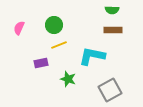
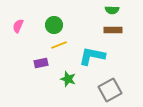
pink semicircle: moved 1 px left, 2 px up
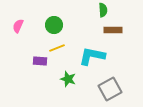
green semicircle: moved 9 px left; rotated 96 degrees counterclockwise
yellow line: moved 2 px left, 3 px down
purple rectangle: moved 1 px left, 2 px up; rotated 16 degrees clockwise
gray square: moved 1 px up
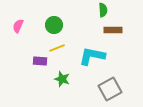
green star: moved 6 px left
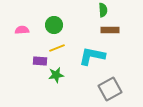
pink semicircle: moved 4 px right, 4 px down; rotated 64 degrees clockwise
brown rectangle: moved 3 px left
green star: moved 6 px left, 4 px up; rotated 28 degrees counterclockwise
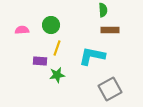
green circle: moved 3 px left
yellow line: rotated 49 degrees counterclockwise
green star: moved 1 px right
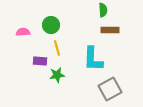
pink semicircle: moved 1 px right, 2 px down
yellow line: rotated 35 degrees counterclockwise
cyan L-shape: moved 1 px right, 3 px down; rotated 100 degrees counterclockwise
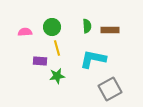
green semicircle: moved 16 px left, 16 px down
green circle: moved 1 px right, 2 px down
pink semicircle: moved 2 px right
cyan L-shape: rotated 100 degrees clockwise
green star: moved 1 px down
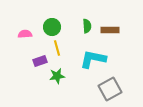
pink semicircle: moved 2 px down
purple rectangle: rotated 24 degrees counterclockwise
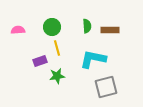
pink semicircle: moved 7 px left, 4 px up
gray square: moved 4 px left, 2 px up; rotated 15 degrees clockwise
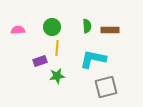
yellow line: rotated 21 degrees clockwise
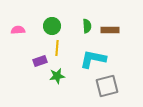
green circle: moved 1 px up
gray square: moved 1 px right, 1 px up
